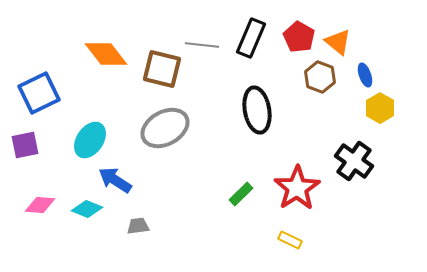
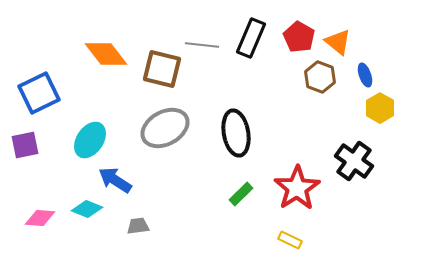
black ellipse: moved 21 px left, 23 px down
pink diamond: moved 13 px down
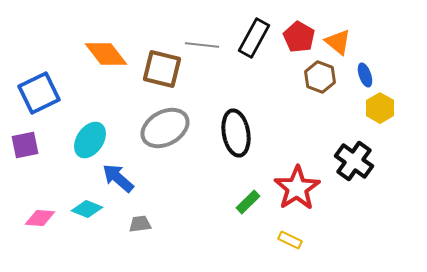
black rectangle: moved 3 px right; rotated 6 degrees clockwise
blue arrow: moved 3 px right, 2 px up; rotated 8 degrees clockwise
green rectangle: moved 7 px right, 8 px down
gray trapezoid: moved 2 px right, 2 px up
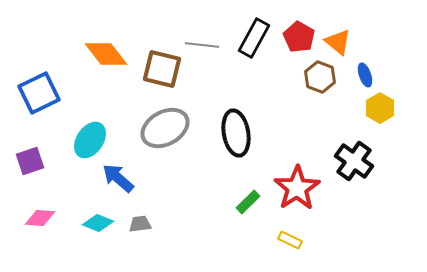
purple square: moved 5 px right, 16 px down; rotated 8 degrees counterclockwise
cyan diamond: moved 11 px right, 14 px down
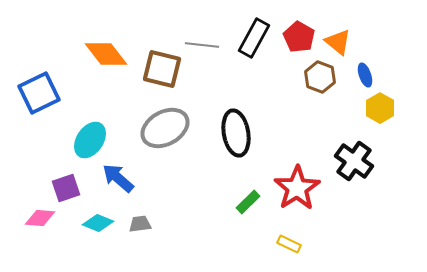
purple square: moved 36 px right, 27 px down
yellow rectangle: moved 1 px left, 4 px down
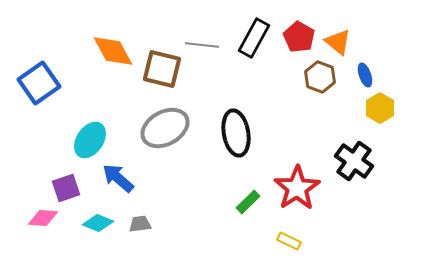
orange diamond: moved 7 px right, 3 px up; rotated 9 degrees clockwise
blue square: moved 10 px up; rotated 9 degrees counterclockwise
pink diamond: moved 3 px right
yellow rectangle: moved 3 px up
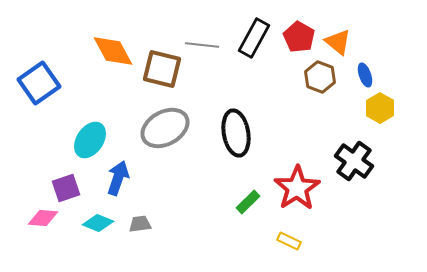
blue arrow: rotated 68 degrees clockwise
